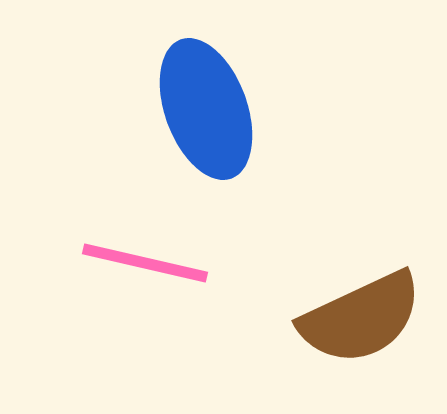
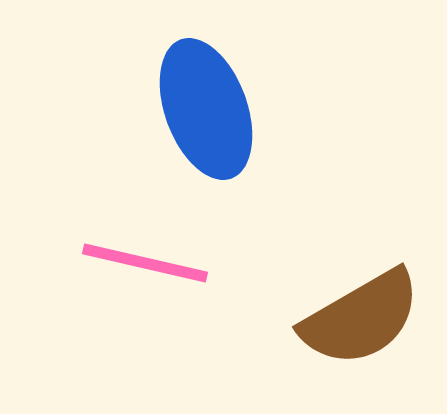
brown semicircle: rotated 5 degrees counterclockwise
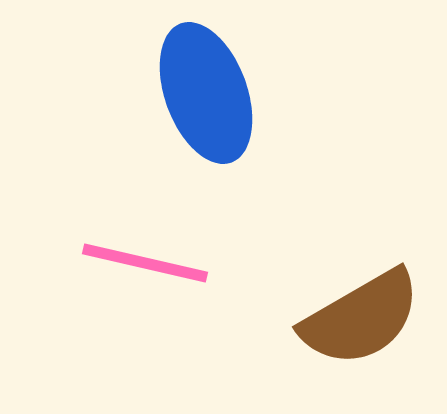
blue ellipse: moved 16 px up
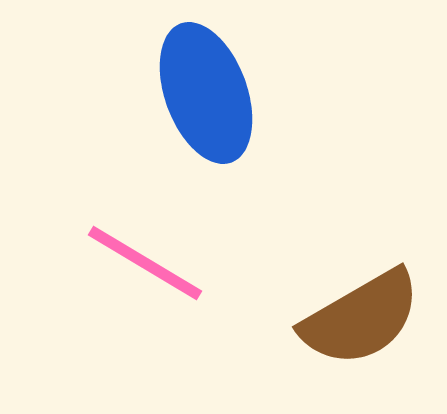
pink line: rotated 18 degrees clockwise
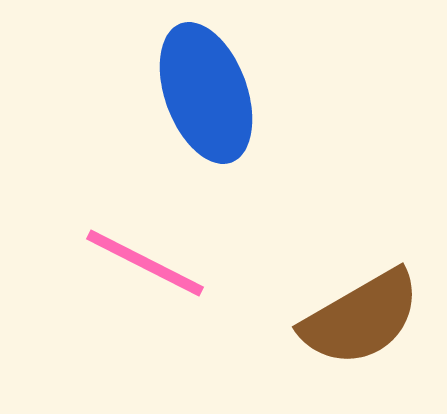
pink line: rotated 4 degrees counterclockwise
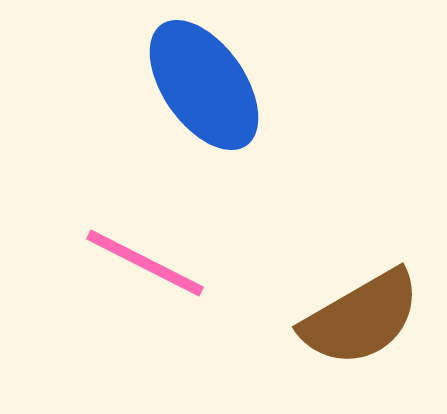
blue ellipse: moved 2 px left, 8 px up; rotated 15 degrees counterclockwise
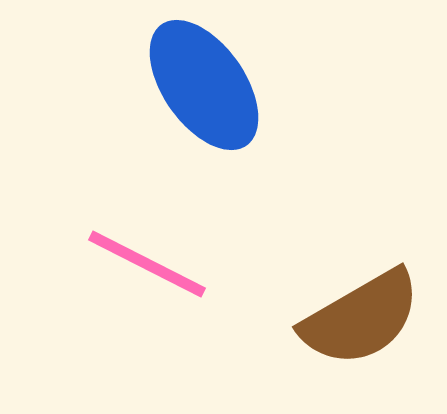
pink line: moved 2 px right, 1 px down
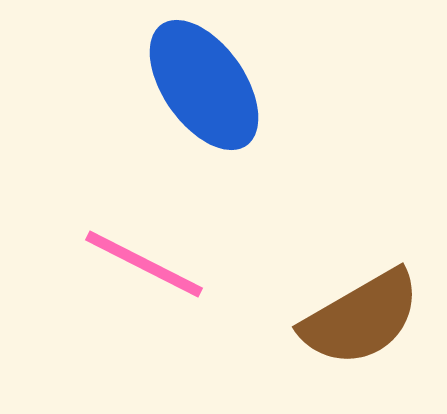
pink line: moved 3 px left
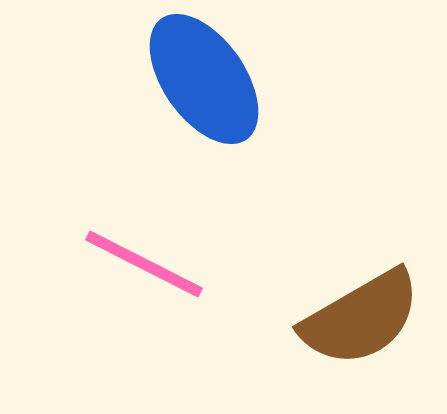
blue ellipse: moved 6 px up
